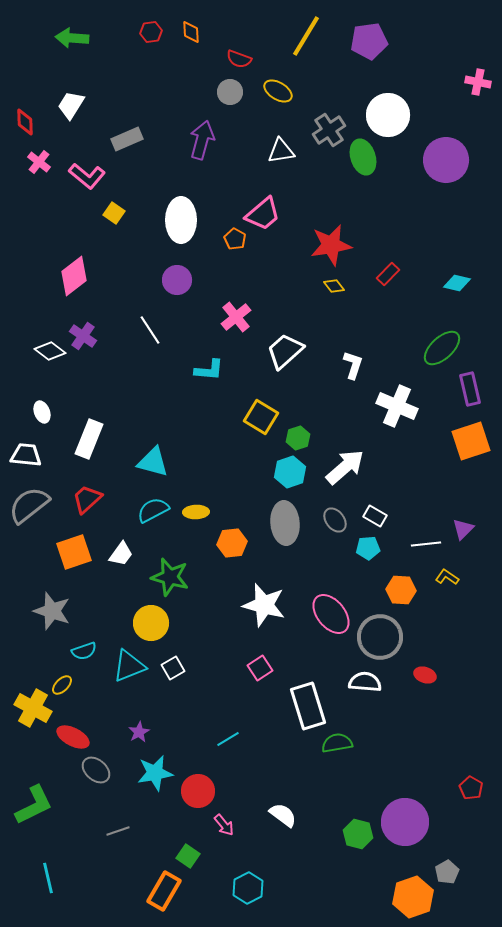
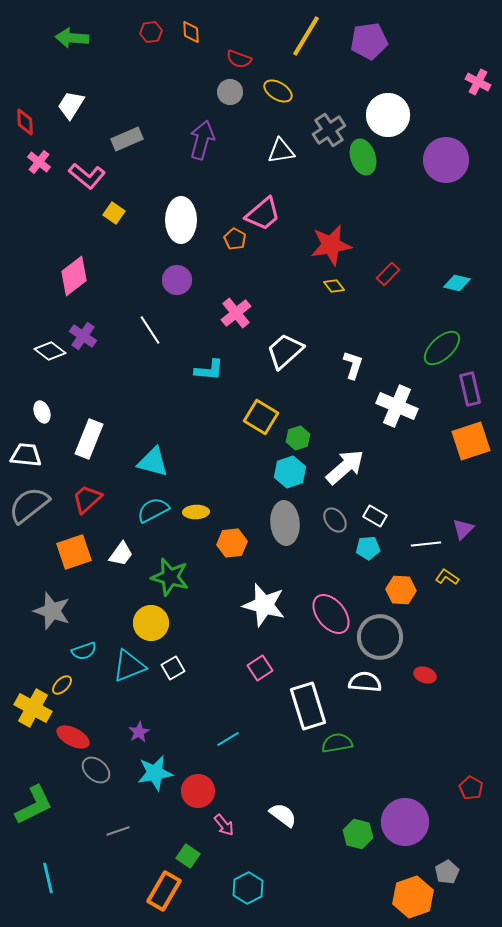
pink cross at (478, 82): rotated 15 degrees clockwise
pink cross at (236, 317): moved 4 px up
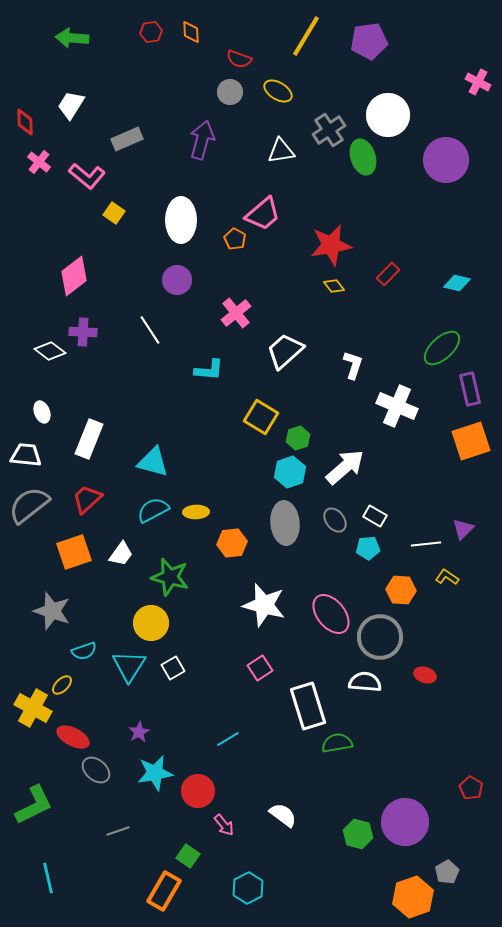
purple cross at (83, 336): moved 4 px up; rotated 32 degrees counterclockwise
cyan triangle at (129, 666): rotated 36 degrees counterclockwise
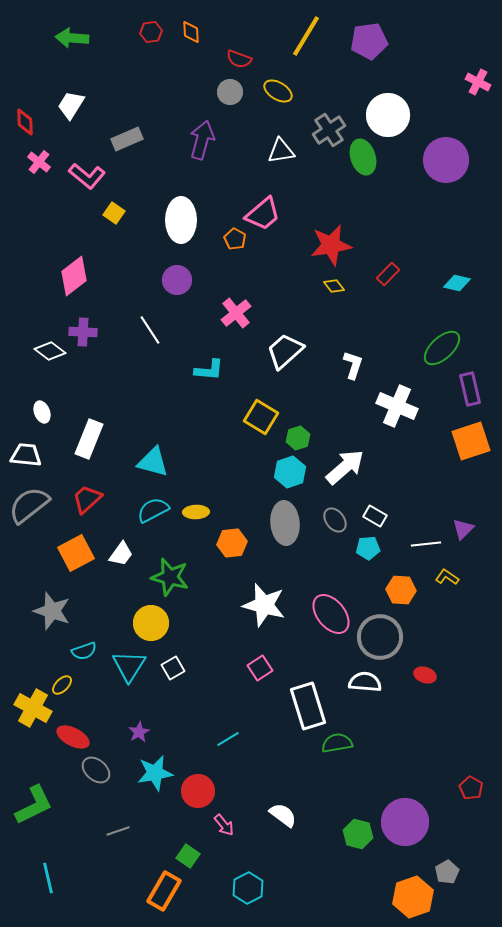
orange square at (74, 552): moved 2 px right, 1 px down; rotated 9 degrees counterclockwise
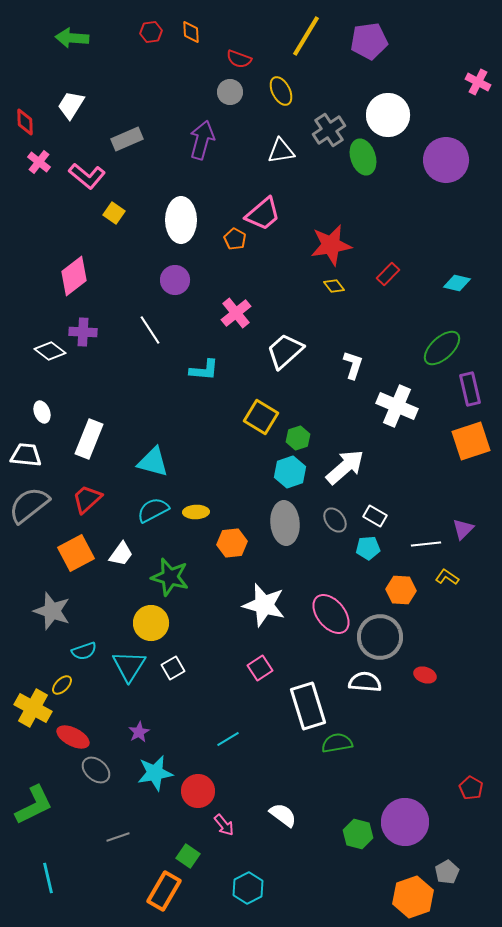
yellow ellipse at (278, 91): moved 3 px right; rotated 32 degrees clockwise
purple circle at (177, 280): moved 2 px left
cyan L-shape at (209, 370): moved 5 px left
gray line at (118, 831): moved 6 px down
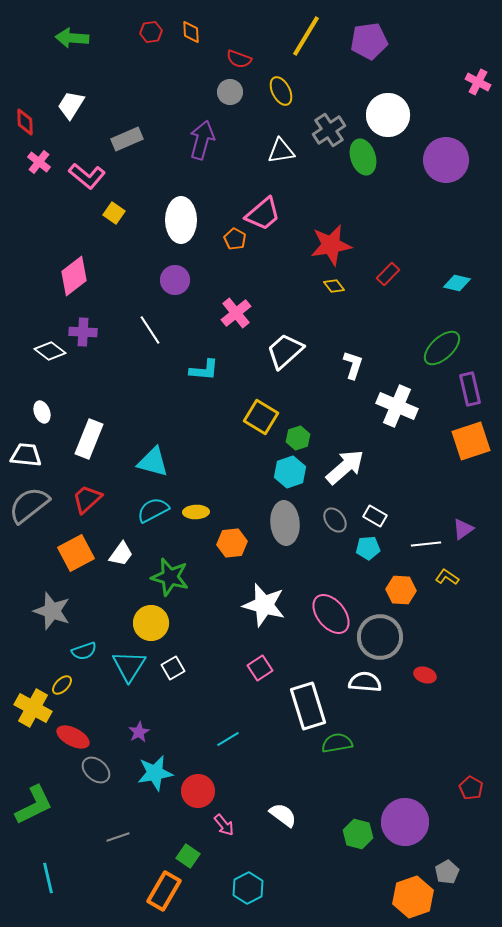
purple triangle at (463, 529): rotated 10 degrees clockwise
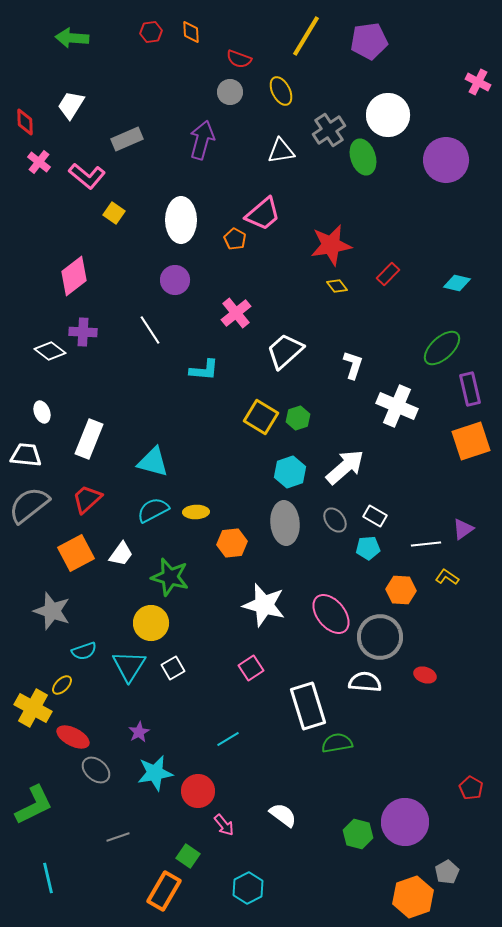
yellow diamond at (334, 286): moved 3 px right
green hexagon at (298, 438): moved 20 px up
pink square at (260, 668): moved 9 px left
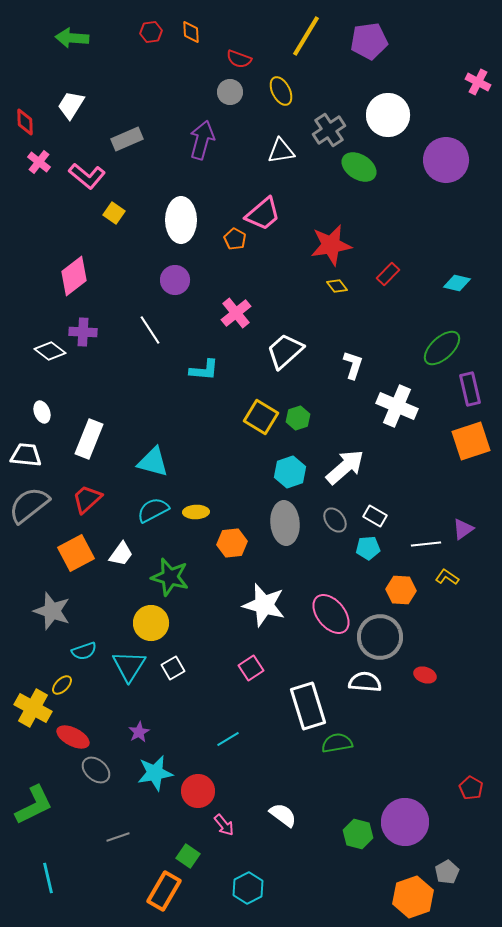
green ellipse at (363, 157): moved 4 px left, 10 px down; rotated 40 degrees counterclockwise
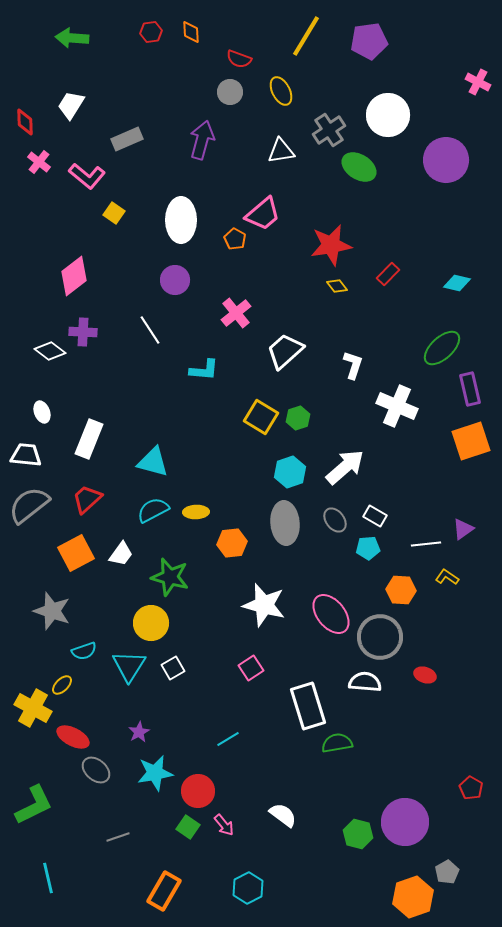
green square at (188, 856): moved 29 px up
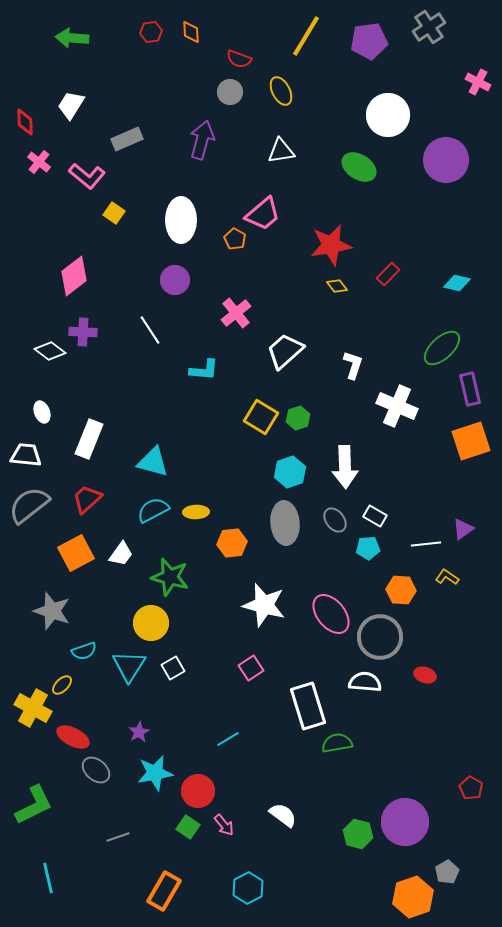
gray cross at (329, 130): moved 100 px right, 103 px up
white arrow at (345, 467): rotated 129 degrees clockwise
